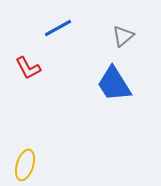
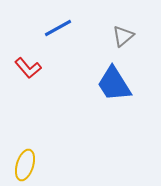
red L-shape: rotated 12 degrees counterclockwise
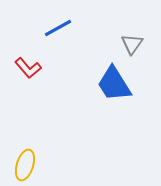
gray triangle: moved 9 px right, 8 px down; rotated 15 degrees counterclockwise
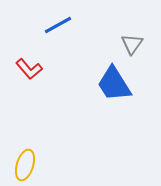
blue line: moved 3 px up
red L-shape: moved 1 px right, 1 px down
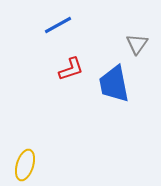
gray triangle: moved 5 px right
red L-shape: moved 42 px right; rotated 68 degrees counterclockwise
blue trapezoid: rotated 21 degrees clockwise
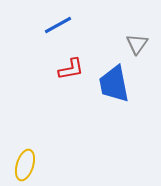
red L-shape: rotated 8 degrees clockwise
